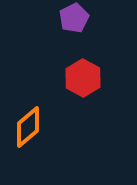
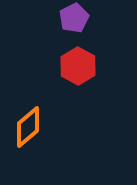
red hexagon: moved 5 px left, 12 px up
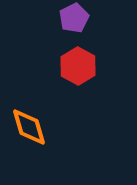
orange diamond: moved 1 px right; rotated 66 degrees counterclockwise
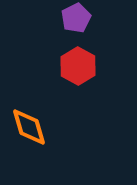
purple pentagon: moved 2 px right
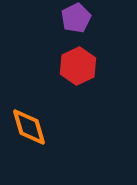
red hexagon: rotated 6 degrees clockwise
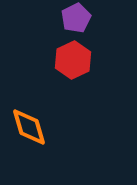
red hexagon: moved 5 px left, 6 px up
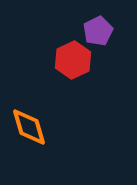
purple pentagon: moved 22 px right, 13 px down
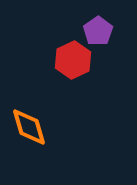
purple pentagon: rotated 8 degrees counterclockwise
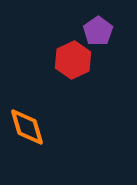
orange diamond: moved 2 px left
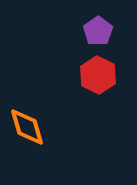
red hexagon: moved 25 px right, 15 px down; rotated 9 degrees counterclockwise
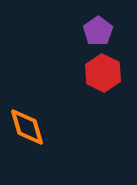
red hexagon: moved 5 px right, 2 px up
